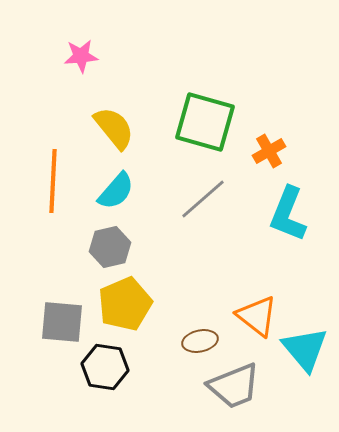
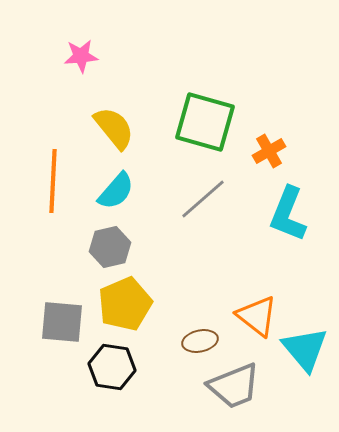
black hexagon: moved 7 px right
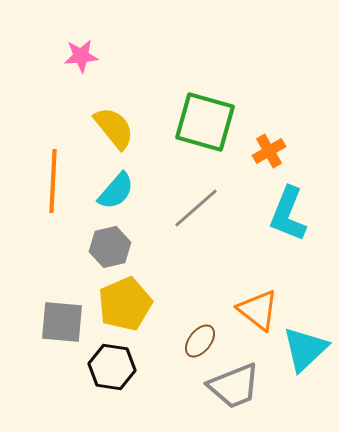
gray line: moved 7 px left, 9 px down
orange triangle: moved 1 px right, 6 px up
brown ellipse: rotated 40 degrees counterclockwise
cyan triangle: rotated 27 degrees clockwise
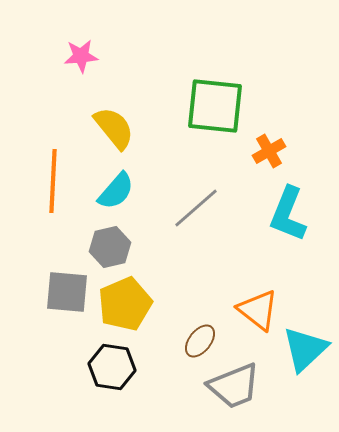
green square: moved 10 px right, 16 px up; rotated 10 degrees counterclockwise
gray square: moved 5 px right, 30 px up
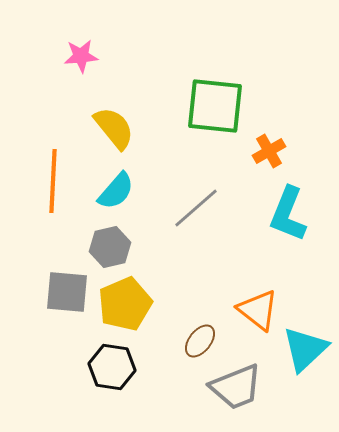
gray trapezoid: moved 2 px right, 1 px down
